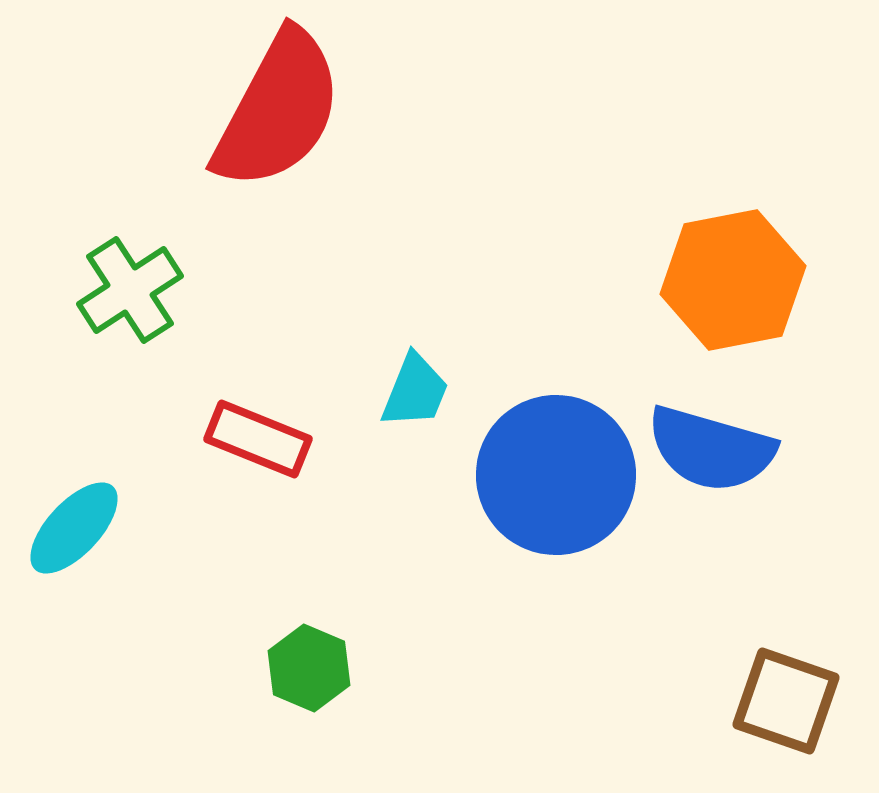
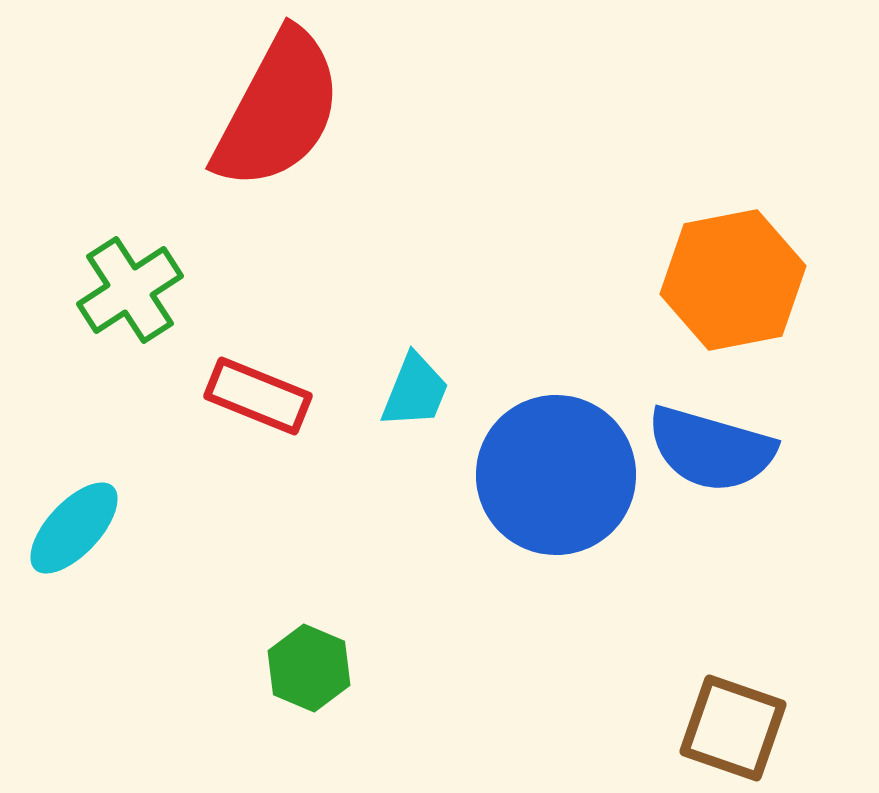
red rectangle: moved 43 px up
brown square: moved 53 px left, 27 px down
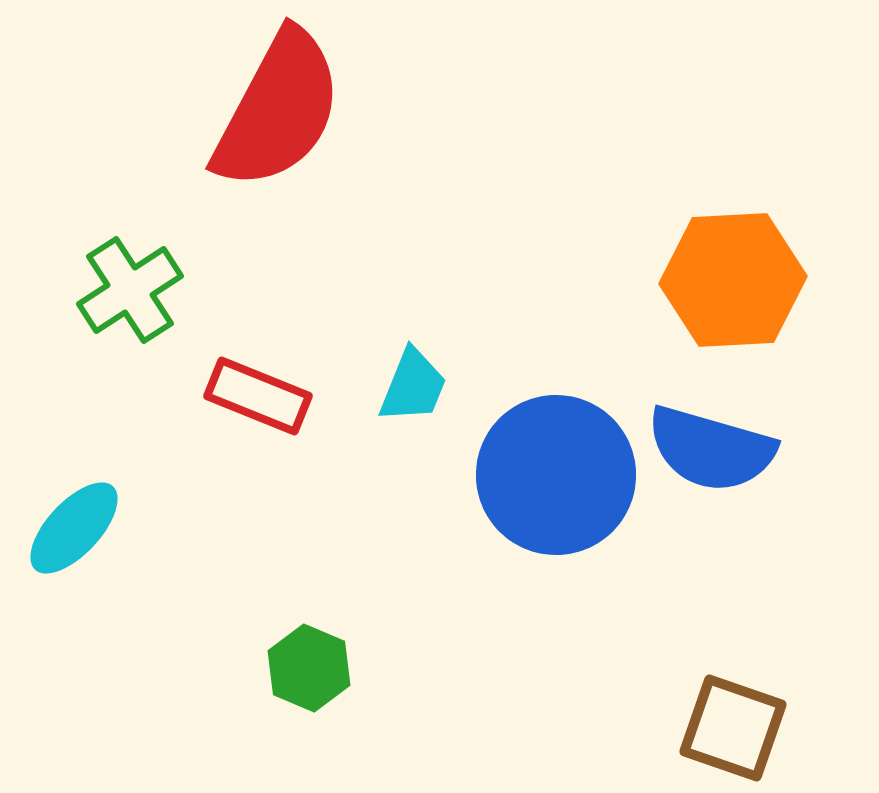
orange hexagon: rotated 8 degrees clockwise
cyan trapezoid: moved 2 px left, 5 px up
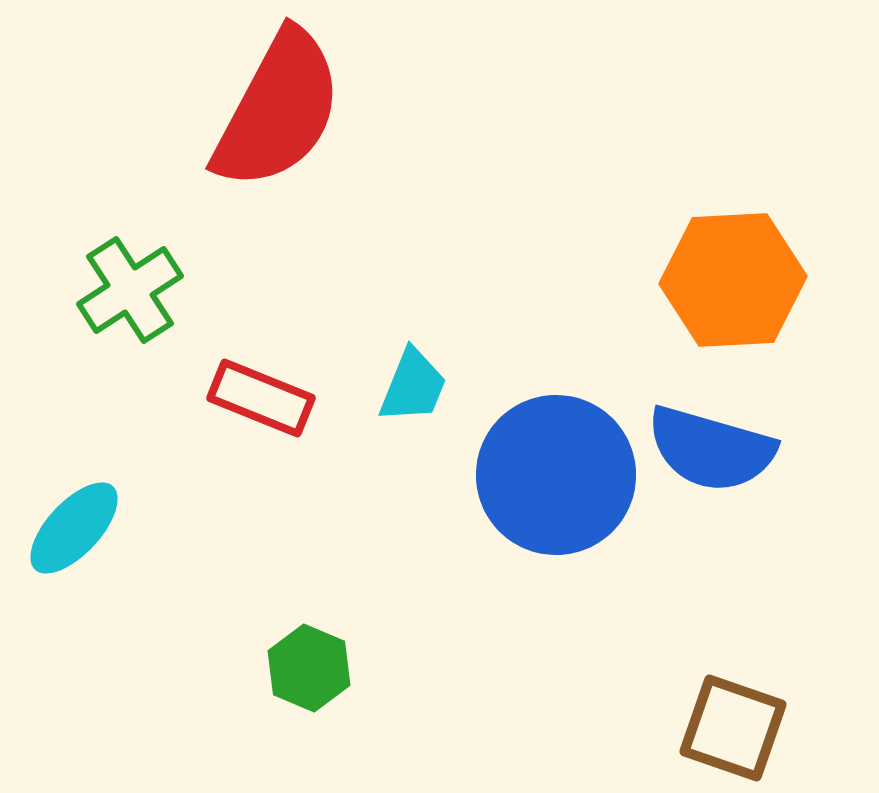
red rectangle: moved 3 px right, 2 px down
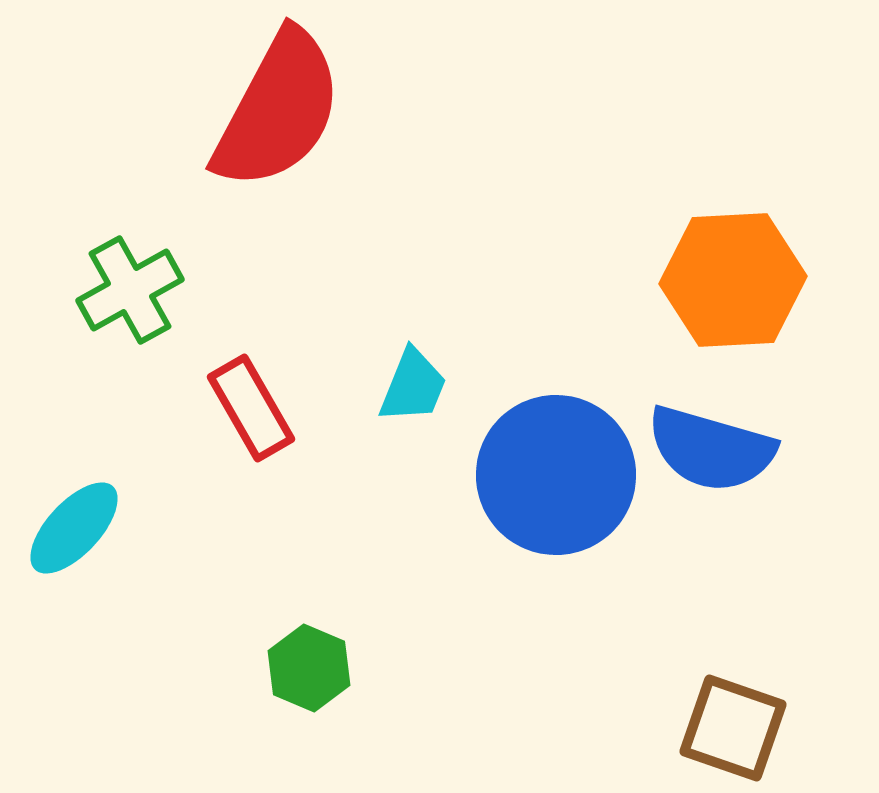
green cross: rotated 4 degrees clockwise
red rectangle: moved 10 px left, 10 px down; rotated 38 degrees clockwise
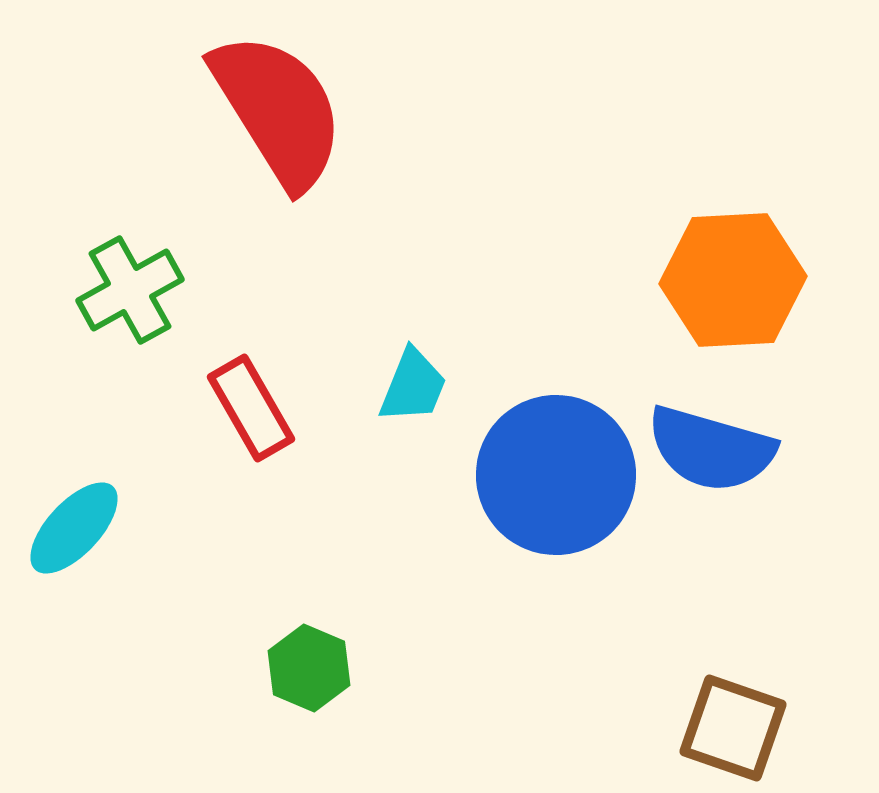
red semicircle: rotated 60 degrees counterclockwise
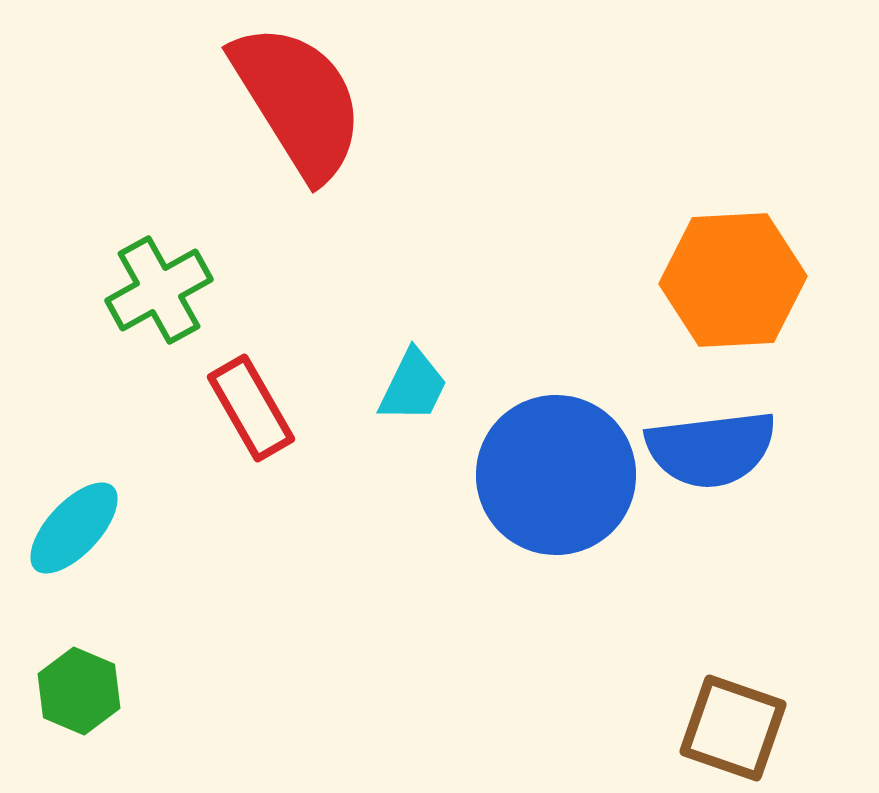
red semicircle: moved 20 px right, 9 px up
green cross: moved 29 px right
cyan trapezoid: rotated 4 degrees clockwise
blue semicircle: rotated 23 degrees counterclockwise
green hexagon: moved 230 px left, 23 px down
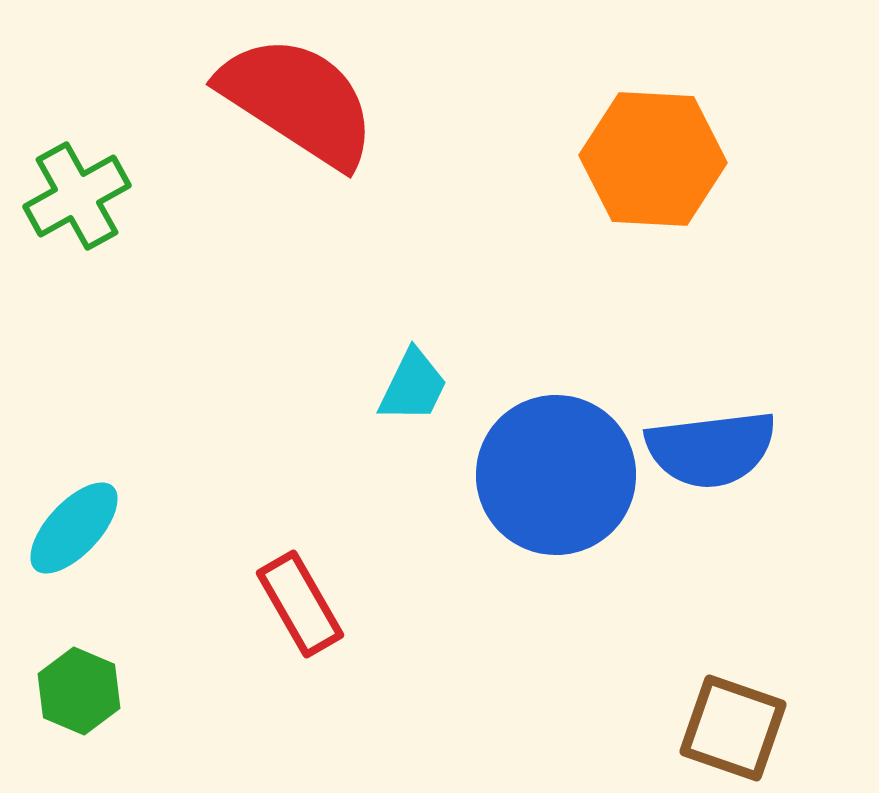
red semicircle: rotated 25 degrees counterclockwise
orange hexagon: moved 80 px left, 121 px up; rotated 6 degrees clockwise
green cross: moved 82 px left, 94 px up
red rectangle: moved 49 px right, 196 px down
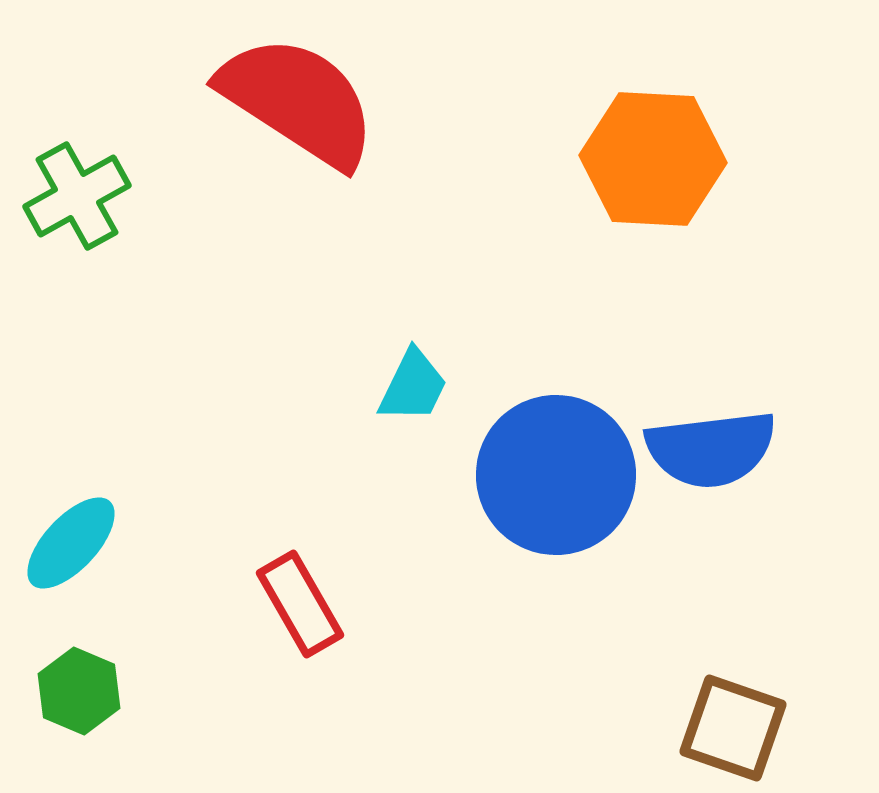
cyan ellipse: moved 3 px left, 15 px down
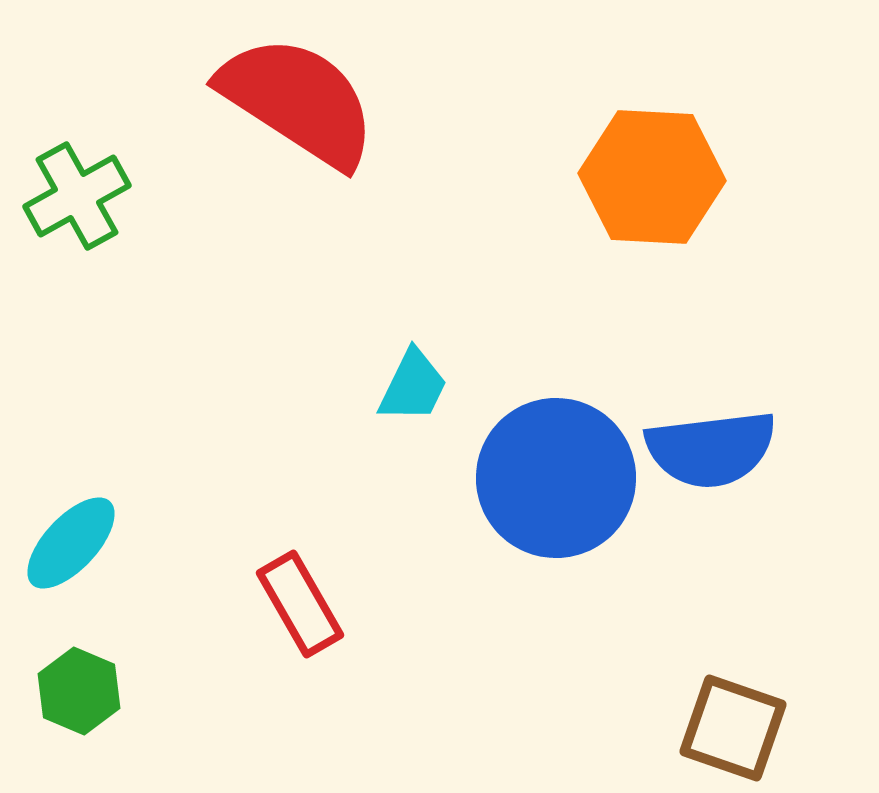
orange hexagon: moved 1 px left, 18 px down
blue circle: moved 3 px down
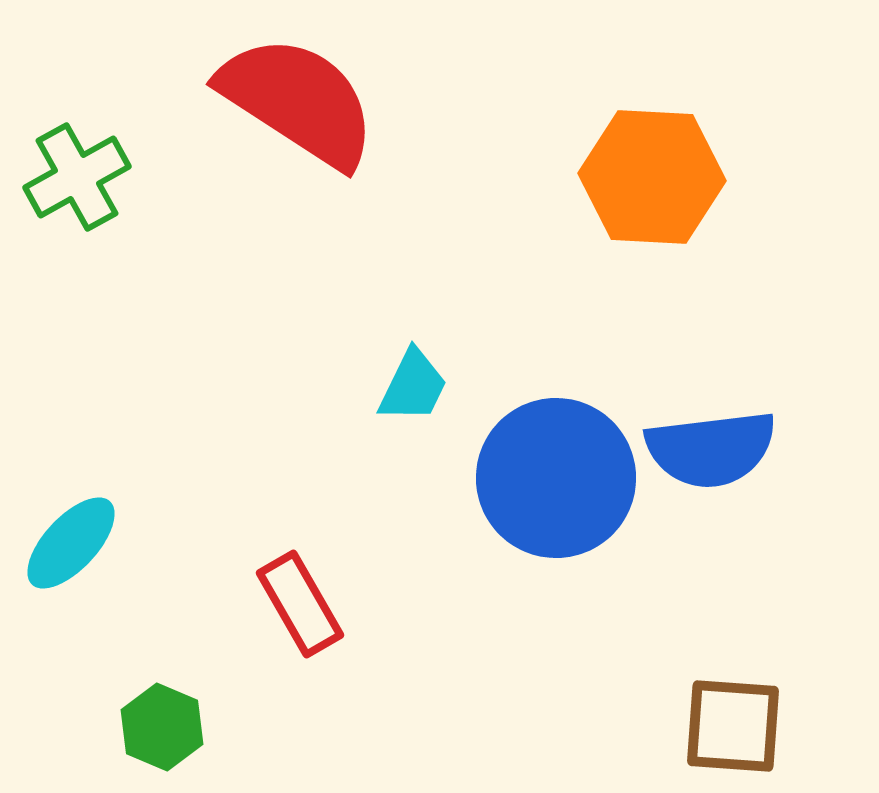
green cross: moved 19 px up
green hexagon: moved 83 px right, 36 px down
brown square: moved 2 px up; rotated 15 degrees counterclockwise
